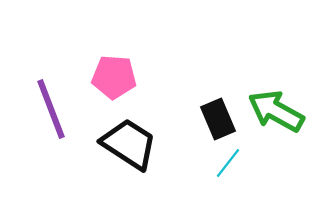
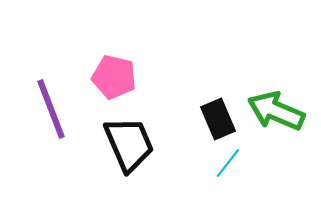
pink pentagon: rotated 9 degrees clockwise
green arrow: rotated 6 degrees counterclockwise
black trapezoid: rotated 34 degrees clockwise
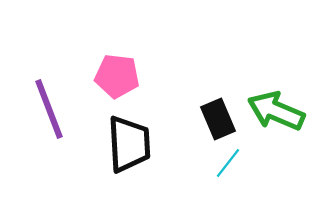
pink pentagon: moved 3 px right, 1 px up; rotated 6 degrees counterclockwise
purple line: moved 2 px left
black trapezoid: rotated 20 degrees clockwise
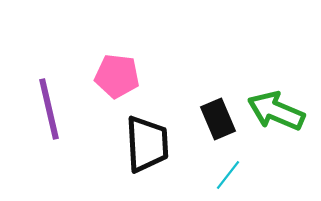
purple line: rotated 8 degrees clockwise
black trapezoid: moved 18 px right
cyan line: moved 12 px down
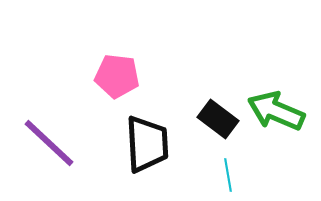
purple line: moved 34 px down; rotated 34 degrees counterclockwise
black rectangle: rotated 30 degrees counterclockwise
cyan line: rotated 48 degrees counterclockwise
